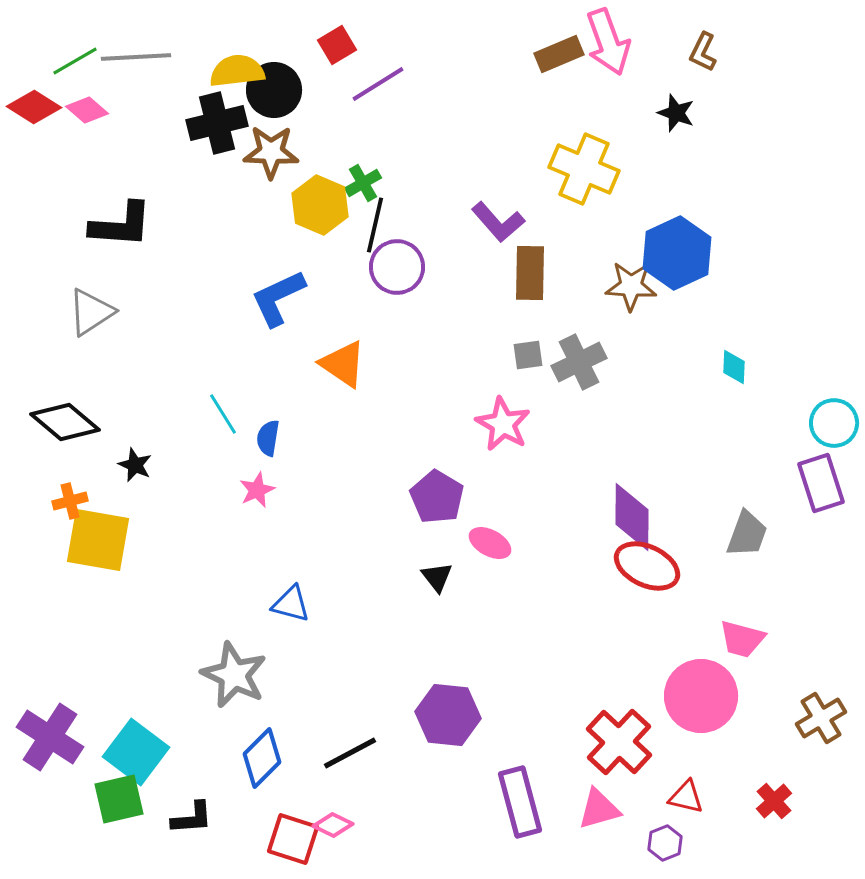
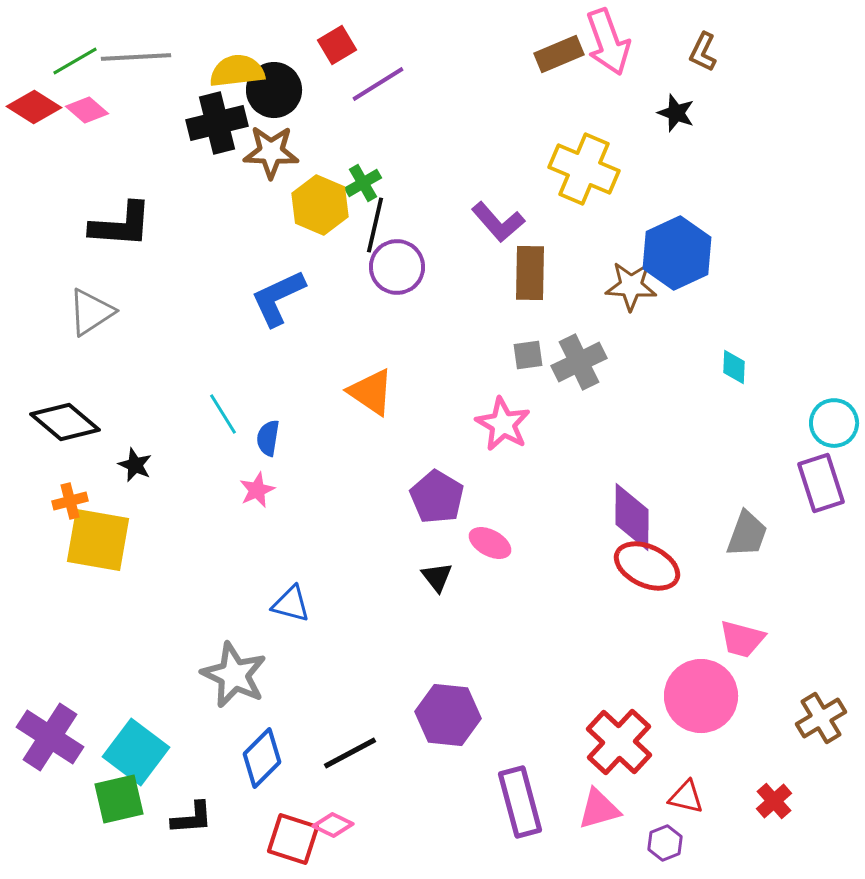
orange triangle at (343, 364): moved 28 px right, 28 px down
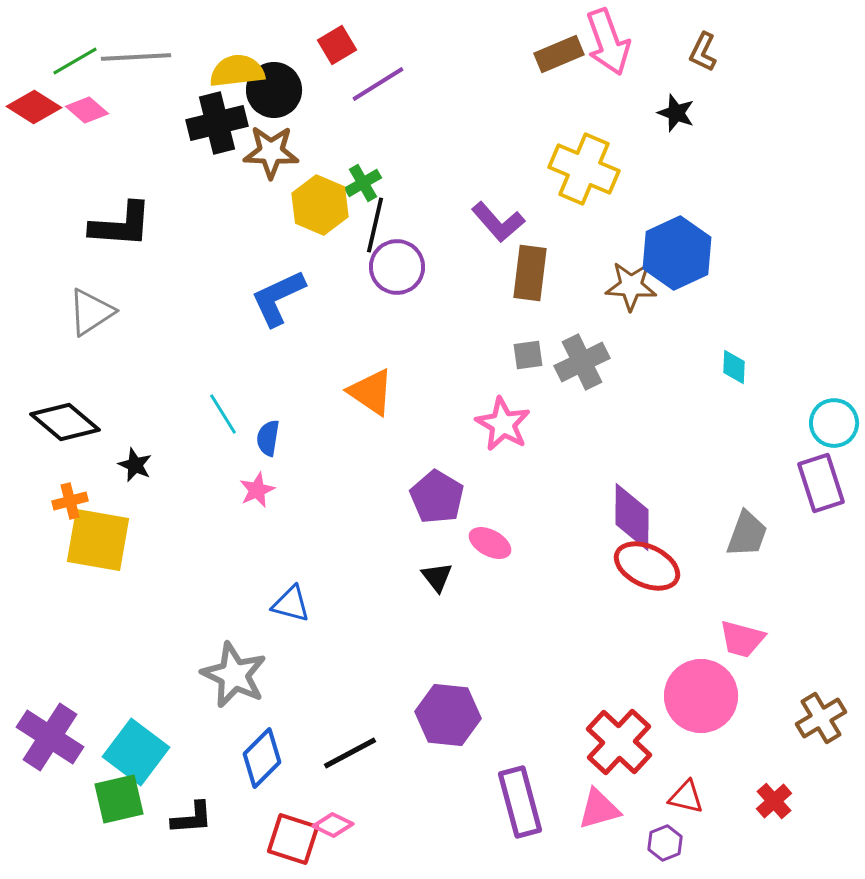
brown rectangle at (530, 273): rotated 6 degrees clockwise
gray cross at (579, 362): moved 3 px right
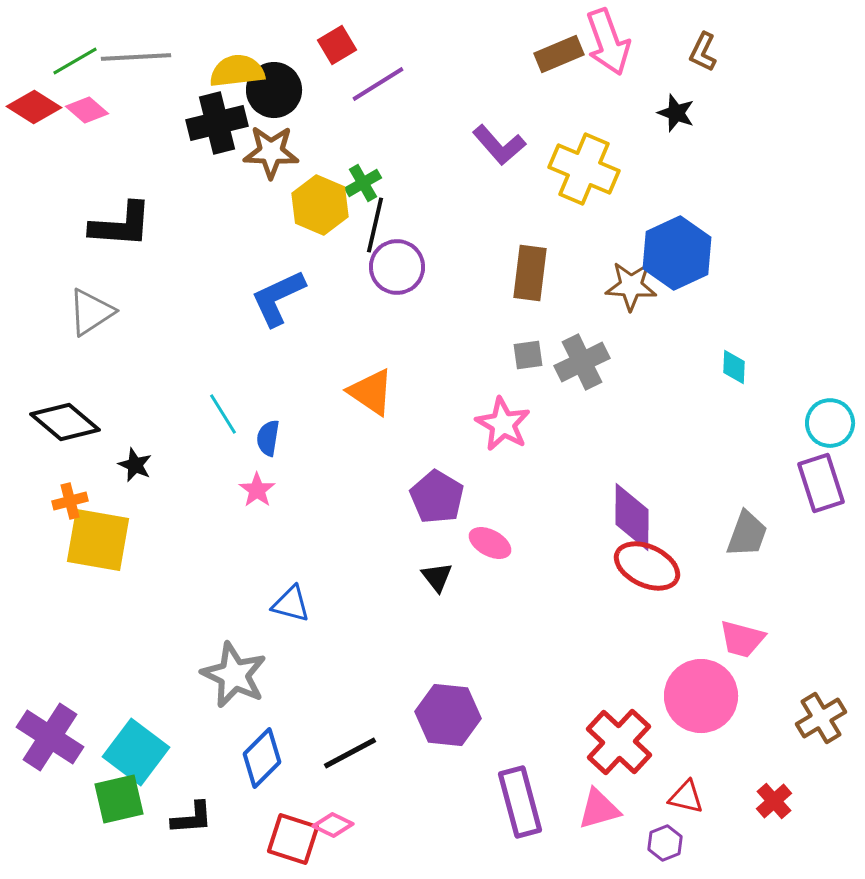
purple L-shape at (498, 222): moved 1 px right, 77 px up
cyan circle at (834, 423): moved 4 px left
pink star at (257, 490): rotated 12 degrees counterclockwise
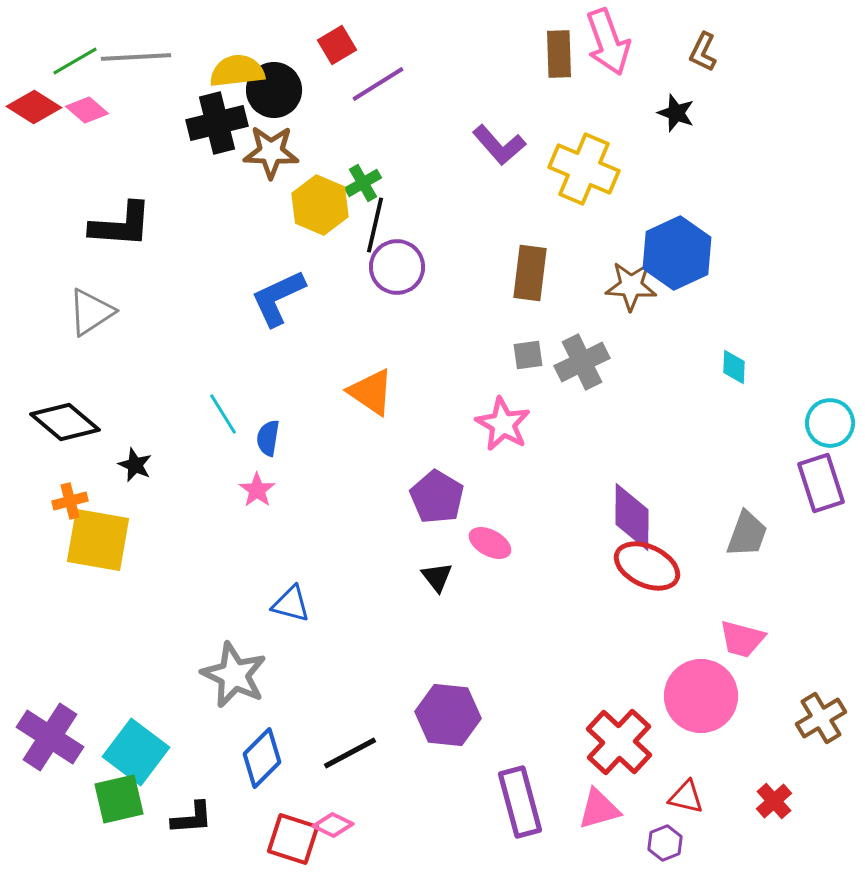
brown rectangle at (559, 54): rotated 69 degrees counterclockwise
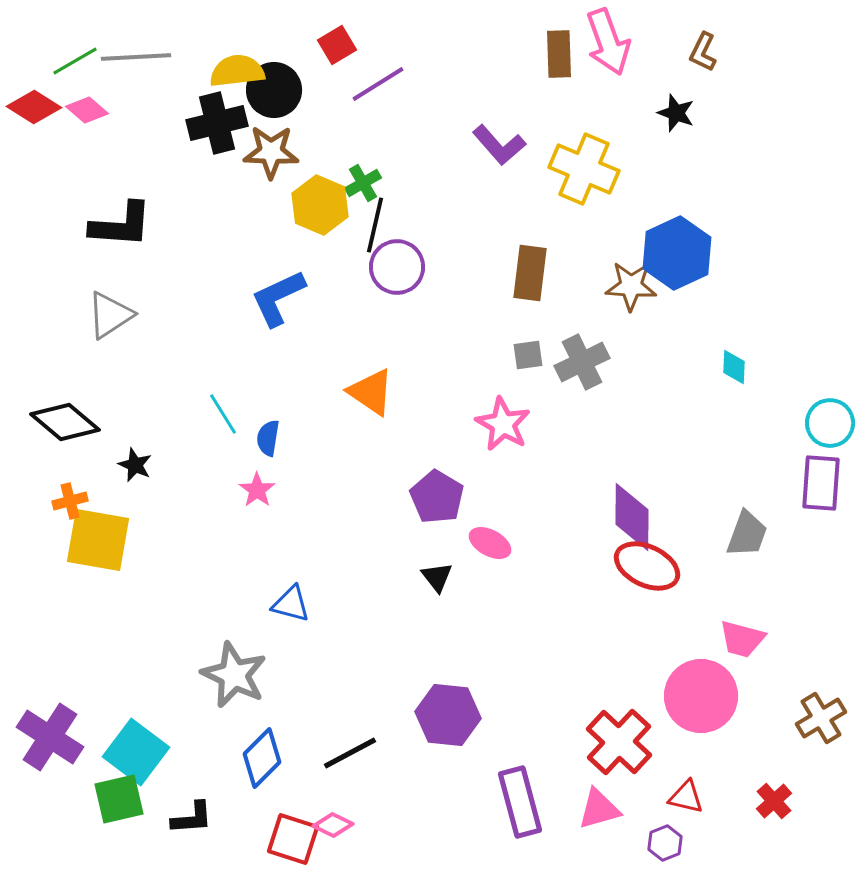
gray triangle at (91, 312): moved 19 px right, 3 px down
purple rectangle at (821, 483): rotated 22 degrees clockwise
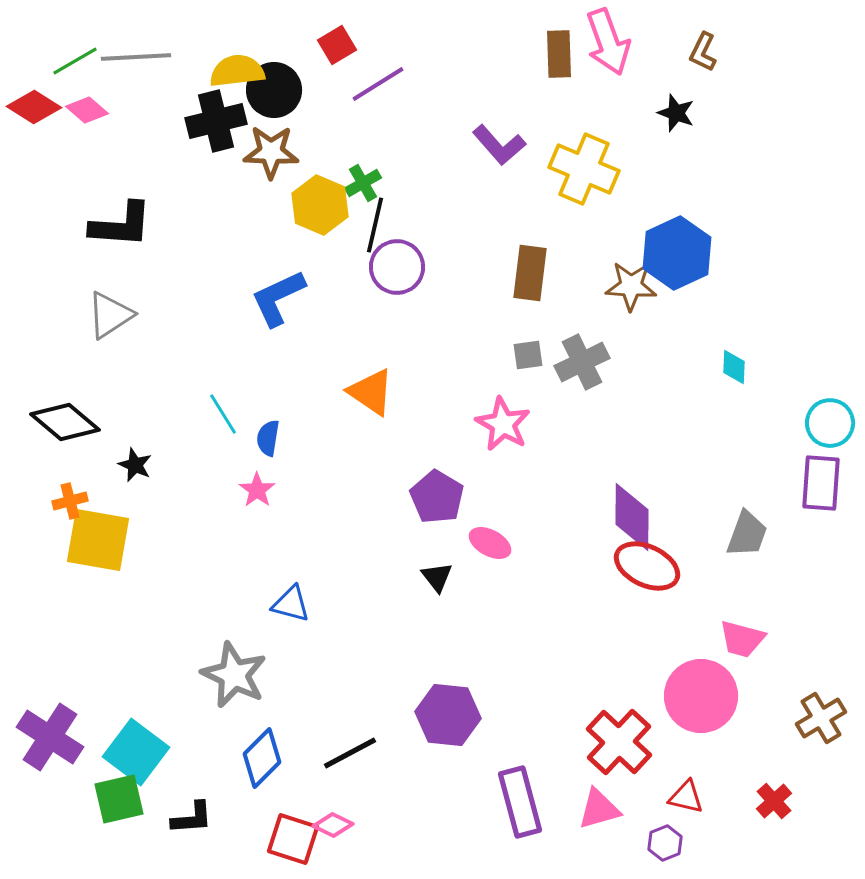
black cross at (217, 123): moved 1 px left, 2 px up
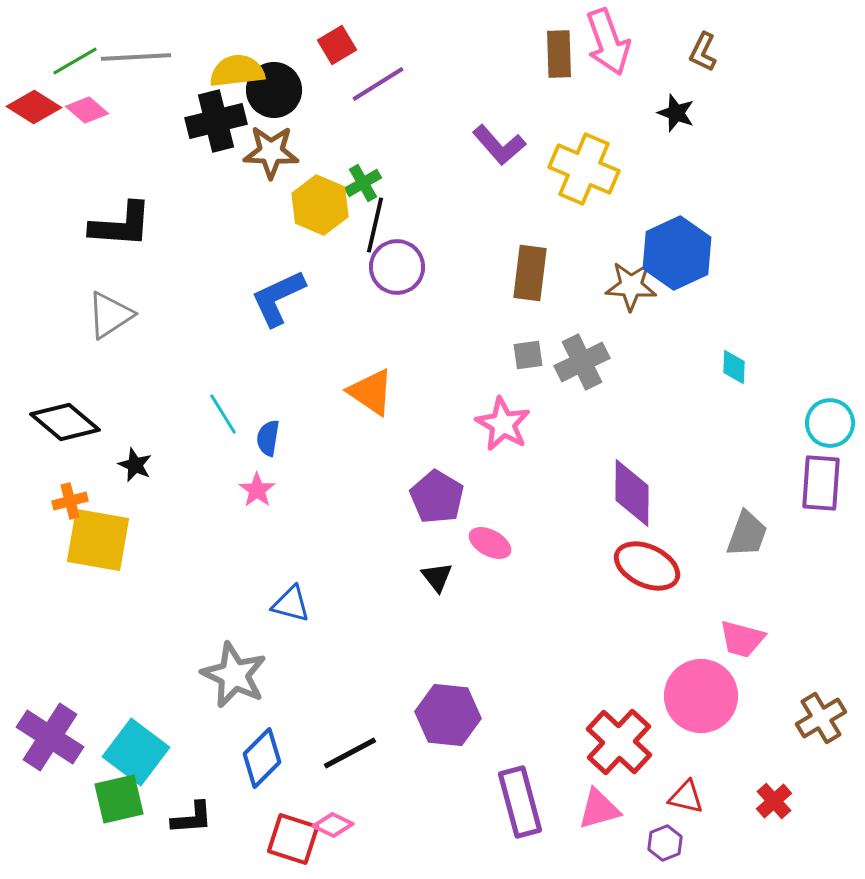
purple diamond at (632, 517): moved 24 px up
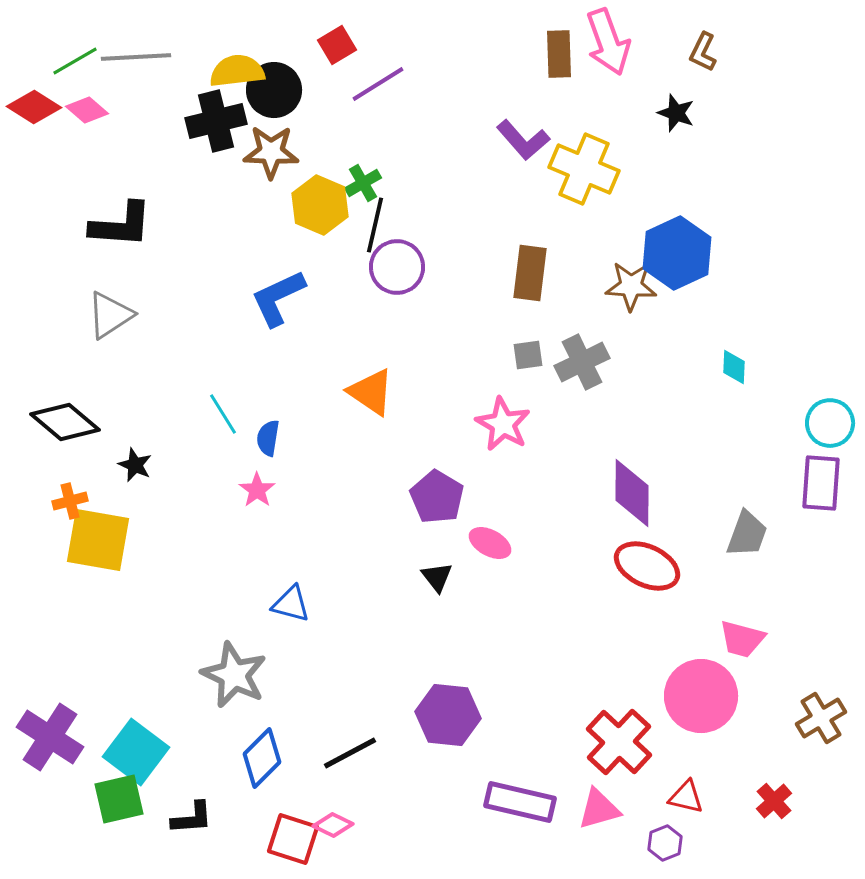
purple L-shape at (499, 145): moved 24 px right, 5 px up
purple rectangle at (520, 802): rotated 62 degrees counterclockwise
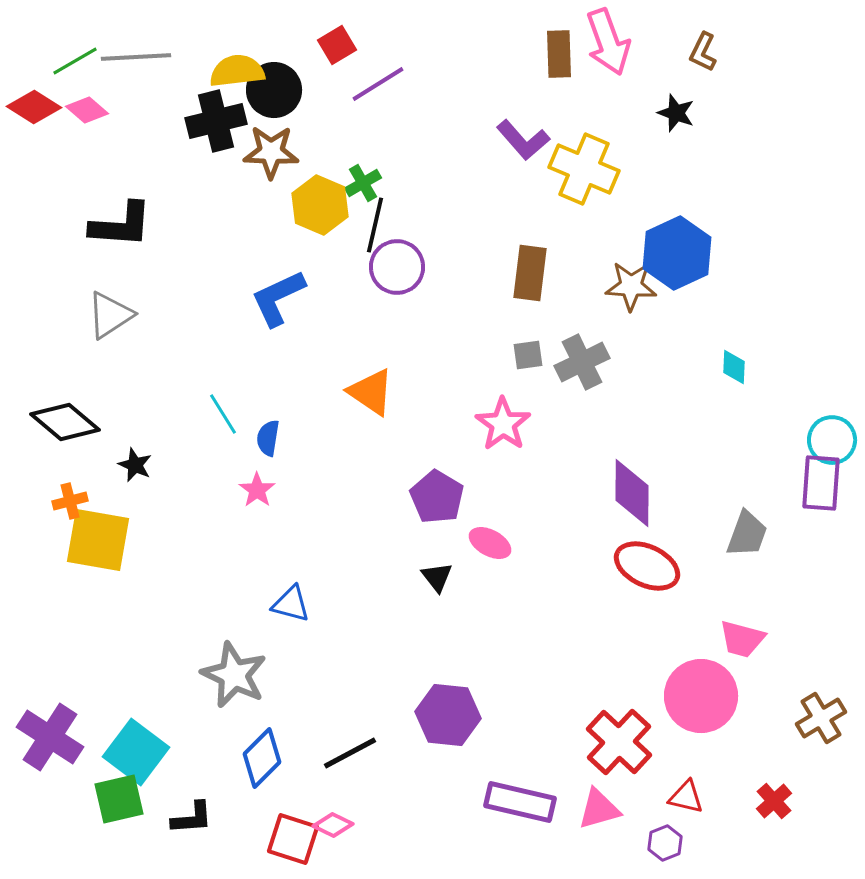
cyan circle at (830, 423): moved 2 px right, 17 px down
pink star at (503, 424): rotated 6 degrees clockwise
